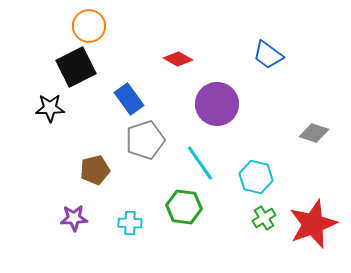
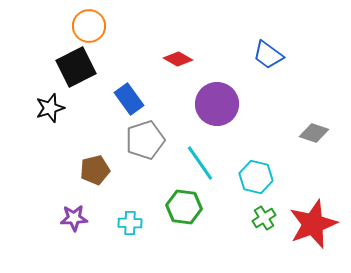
black star: rotated 16 degrees counterclockwise
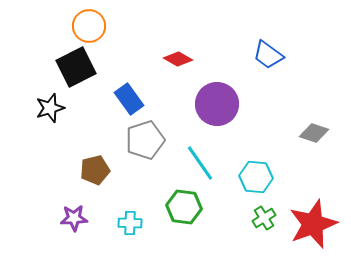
cyan hexagon: rotated 8 degrees counterclockwise
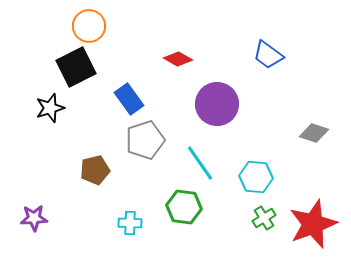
purple star: moved 40 px left
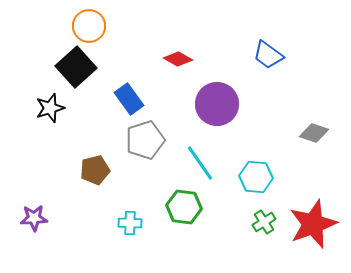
black square: rotated 15 degrees counterclockwise
green cross: moved 4 px down
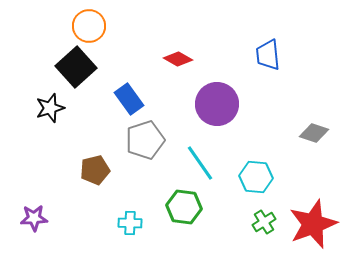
blue trapezoid: rotated 48 degrees clockwise
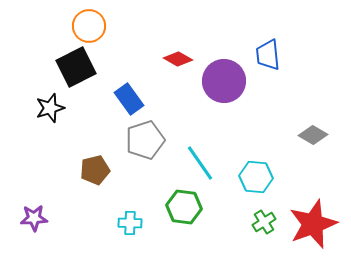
black square: rotated 15 degrees clockwise
purple circle: moved 7 px right, 23 px up
gray diamond: moved 1 px left, 2 px down; rotated 12 degrees clockwise
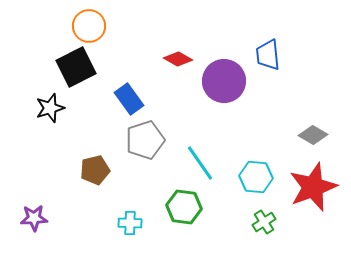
red star: moved 37 px up
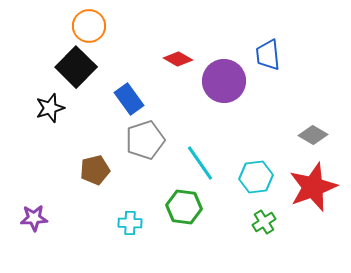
black square: rotated 18 degrees counterclockwise
cyan hexagon: rotated 12 degrees counterclockwise
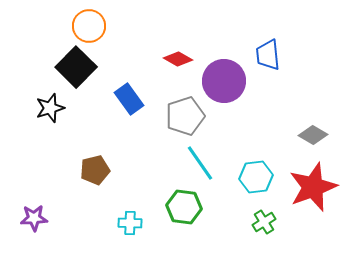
gray pentagon: moved 40 px right, 24 px up
